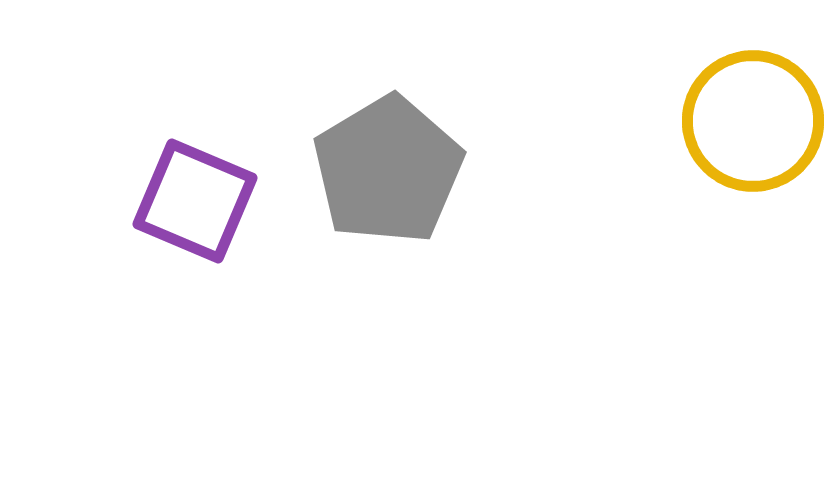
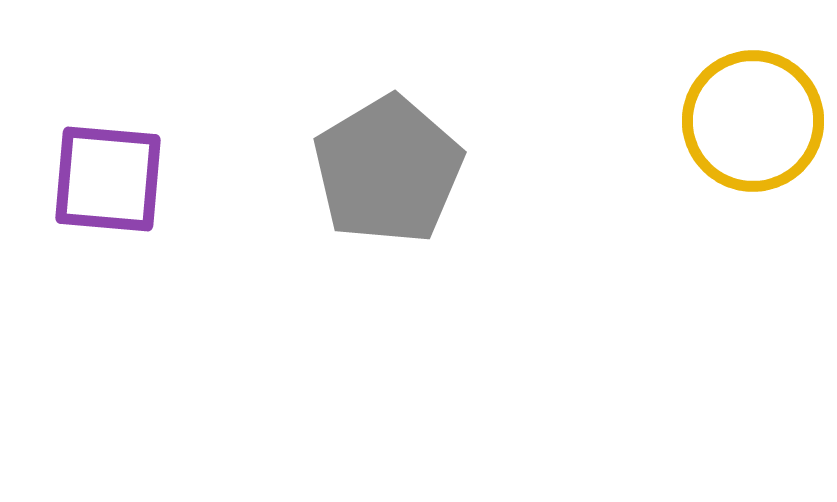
purple square: moved 87 px left, 22 px up; rotated 18 degrees counterclockwise
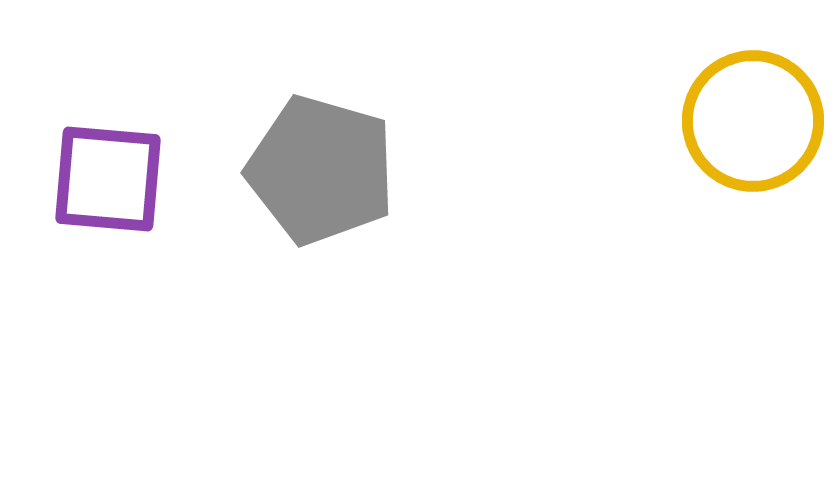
gray pentagon: moved 67 px left; rotated 25 degrees counterclockwise
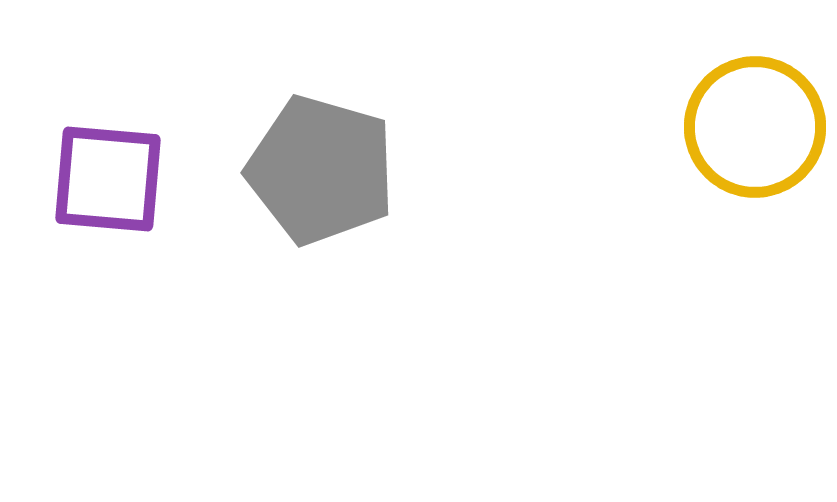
yellow circle: moved 2 px right, 6 px down
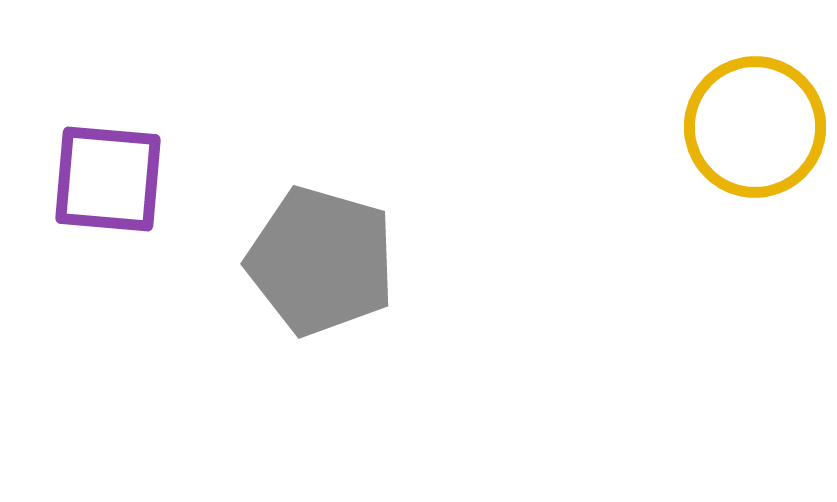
gray pentagon: moved 91 px down
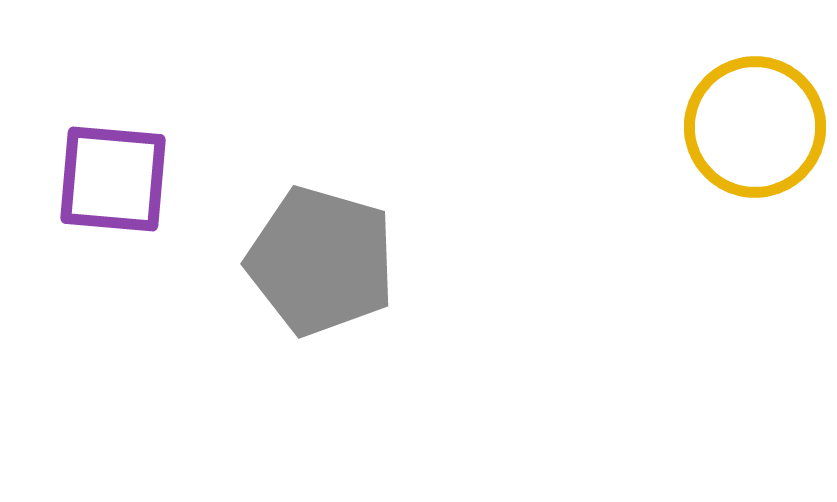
purple square: moved 5 px right
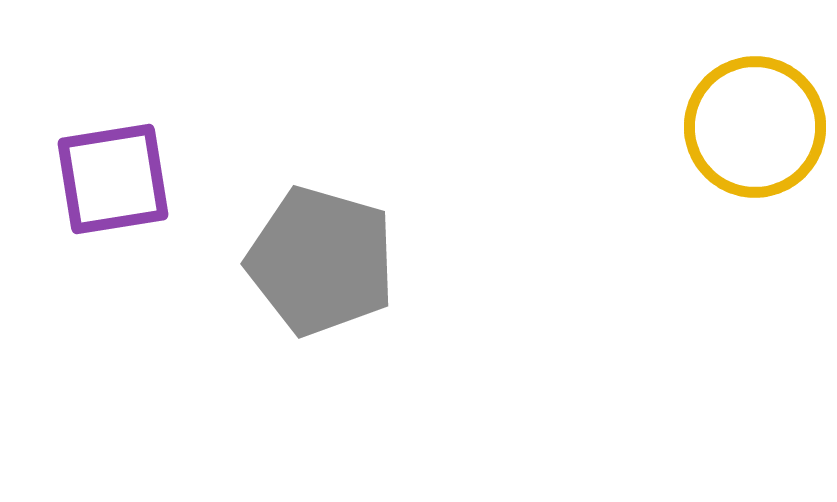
purple square: rotated 14 degrees counterclockwise
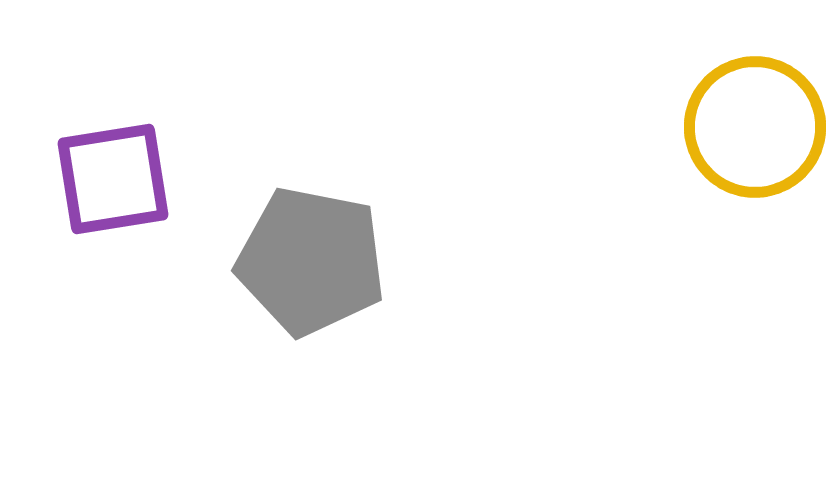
gray pentagon: moved 10 px left; rotated 5 degrees counterclockwise
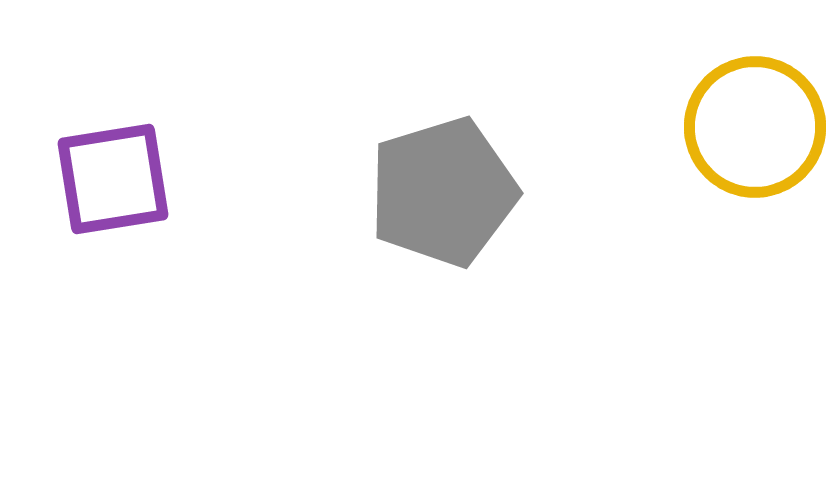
gray pentagon: moved 132 px right, 69 px up; rotated 28 degrees counterclockwise
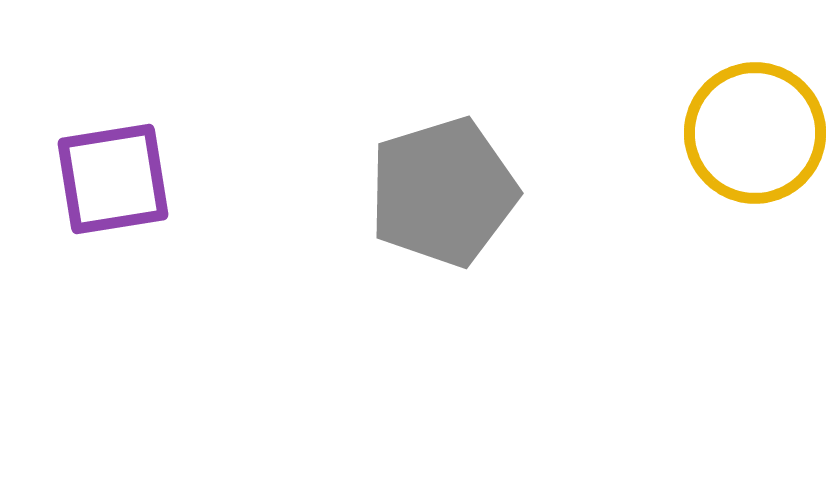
yellow circle: moved 6 px down
